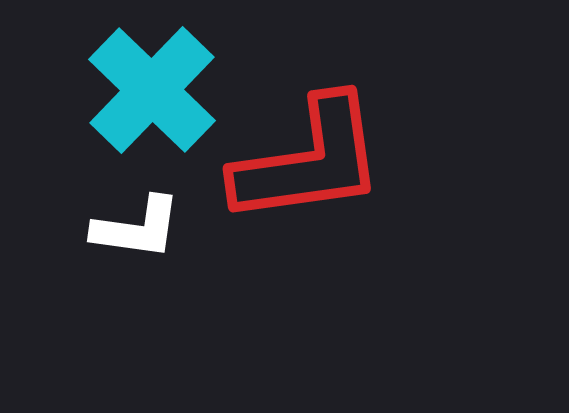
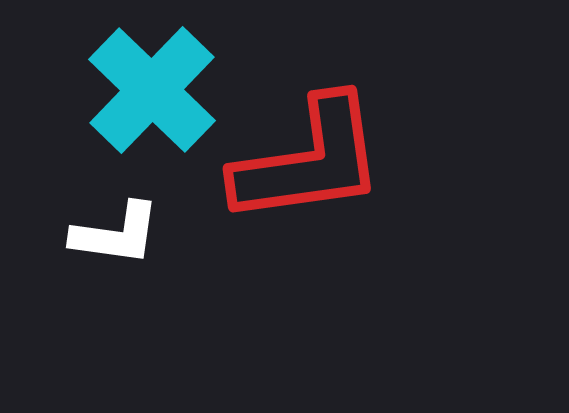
white L-shape: moved 21 px left, 6 px down
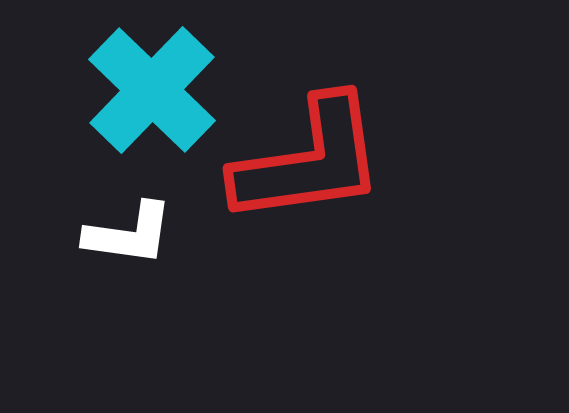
white L-shape: moved 13 px right
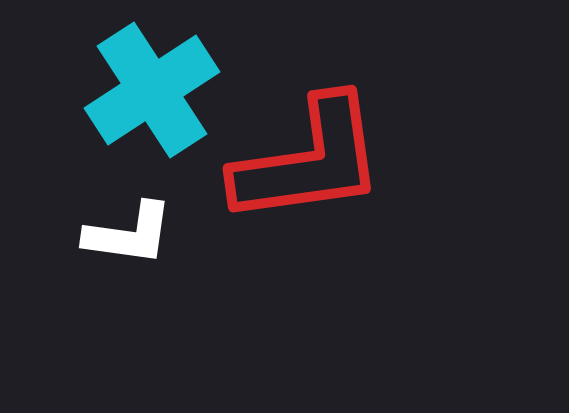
cyan cross: rotated 13 degrees clockwise
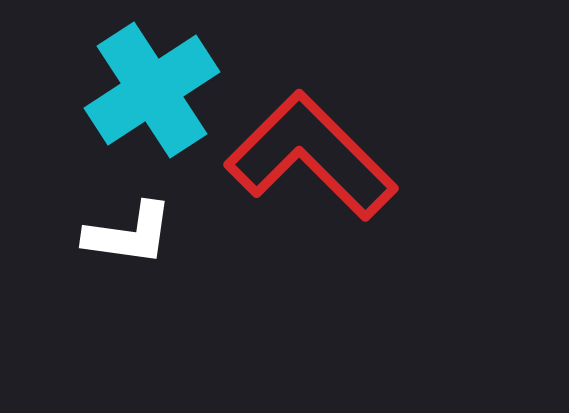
red L-shape: moved 2 px right, 5 px up; rotated 127 degrees counterclockwise
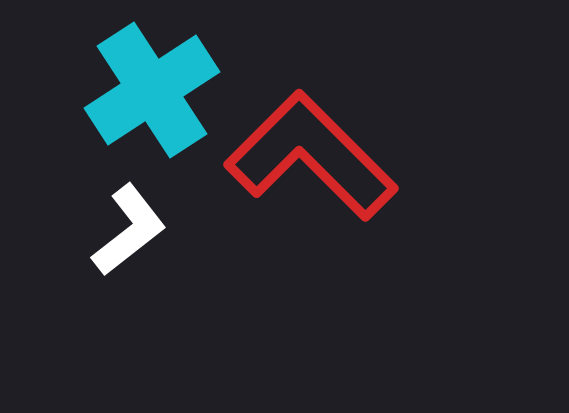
white L-shape: moved 4 px up; rotated 46 degrees counterclockwise
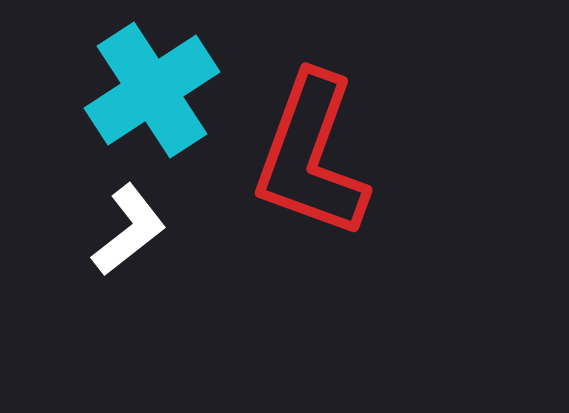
red L-shape: rotated 115 degrees counterclockwise
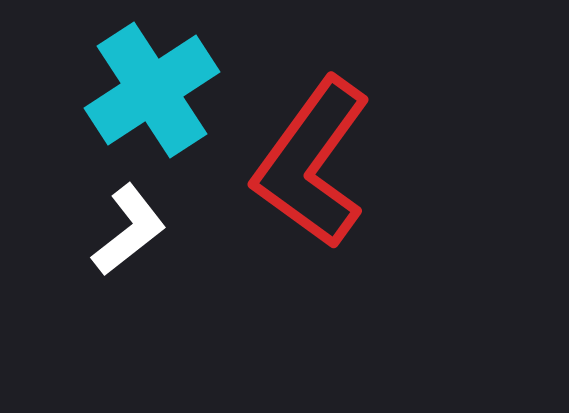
red L-shape: moved 1 px right, 7 px down; rotated 16 degrees clockwise
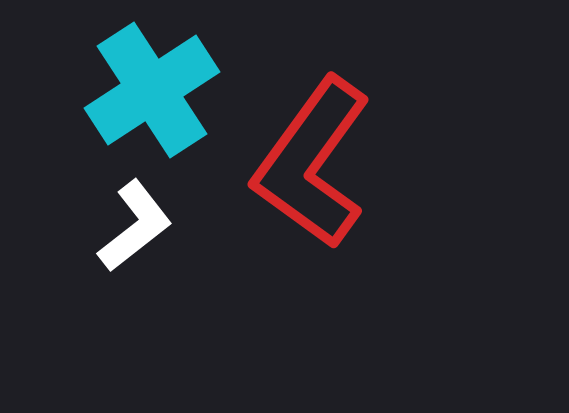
white L-shape: moved 6 px right, 4 px up
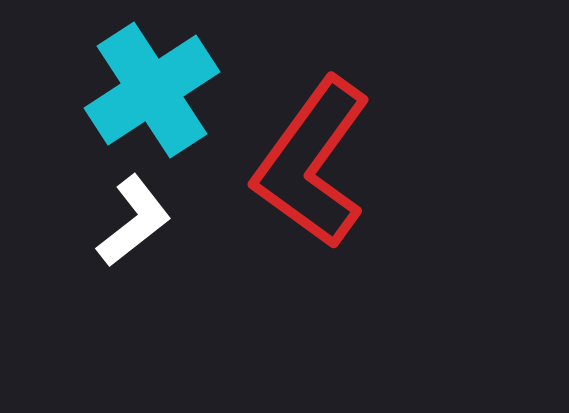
white L-shape: moved 1 px left, 5 px up
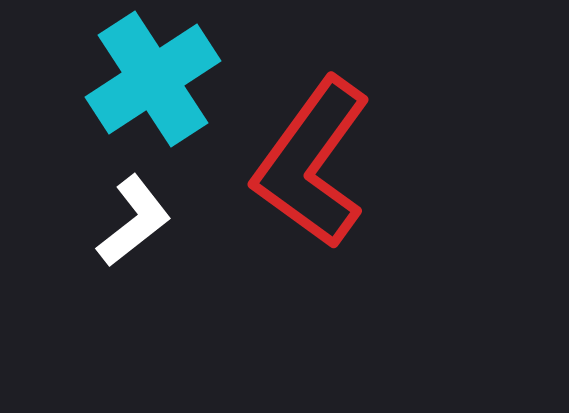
cyan cross: moved 1 px right, 11 px up
